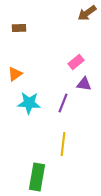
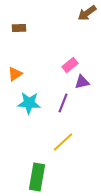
pink rectangle: moved 6 px left, 3 px down
purple triangle: moved 2 px left, 2 px up; rotated 21 degrees counterclockwise
yellow line: moved 2 px up; rotated 40 degrees clockwise
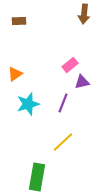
brown arrow: moved 3 px left, 1 px down; rotated 48 degrees counterclockwise
brown rectangle: moved 7 px up
cyan star: moved 1 px left, 1 px down; rotated 20 degrees counterclockwise
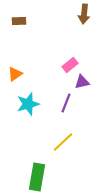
purple line: moved 3 px right
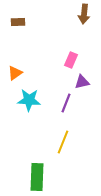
brown rectangle: moved 1 px left, 1 px down
pink rectangle: moved 1 px right, 5 px up; rotated 28 degrees counterclockwise
orange triangle: moved 1 px up
cyan star: moved 1 px right, 4 px up; rotated 20 degrees clockwise
yellow line: rotated 25 degrees counterclockwise
green rectangle: rotated 8 degrees counterclockwise
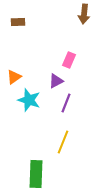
pink rectangle: moved 2 px left
orange triangle: moved 1 px left, 4 px down
purple triangle: moved 26 px left, 1 px up; rotated 14 degrees counterclockwise
cyan star: rotated 15 degrees clockwise
green rectangle: moved 1 px left, 3 px up
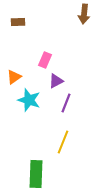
pink rectangle: moved 24 px left
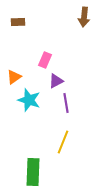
brown arrow: moved 3 px down
purple line: rotated 30 degrees counterclockwise
green rectangle: moved 3 px left, 2 px up
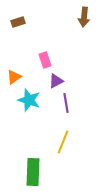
brown rectangle: rotated 16 degrees counterclockwise
pink rectangle: rotated 42 degrees counterclockwise
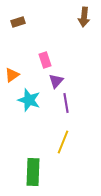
orange triangle: moved 2 px left, 2 px up
purple triangle: rotated 21 degrees counterclockwise
